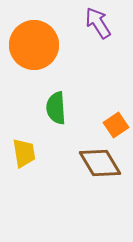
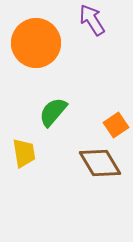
purple arrow: moved 6 px left, 3 px up
orange circle: moved 2 px right, 2 px up
green semicircle: moved 3 px left, 4 px down; rotated 44 degrees clockwise
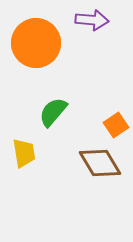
purple arrow: rotated 128 degrees clockwise
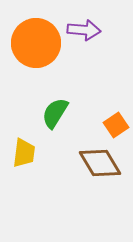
purple arrow: moved 8 px left, 10 px down
green semicircle: moved 2 px right, 1 px down; rotated 8 degrees counterclockwise
yellow trapezoid: rotated 16 degrees clockwise
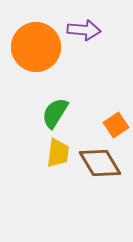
orange circle: moved 4 px down
yellow trapezoid: moved 34 px right
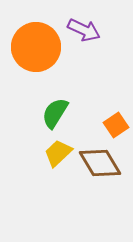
purple arrow: rotated 20 degrees clockwise
yellow trapezoid: rotated 140 degrees counterclockwise
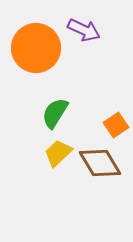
orange circle: moved 1 px down
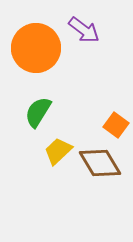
purple arrow: rotated 12 degrees clockwise
green semicircle: moved 17 px left, 1 px up
orange square: rotated 20 degrees counterclockwise
yellow trapezoid: moved 2 px up
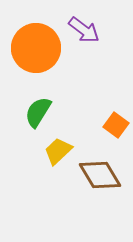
brown diamond: moved 12 px down
